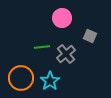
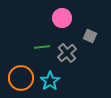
gray cross: moved 1 px right, 1 px up
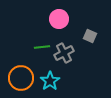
pink circle: moved 3 px left, 1 px down
gray cross: moved 3 px left; rotated 12 degrees clockwise
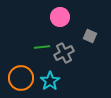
pink circle: moved 1 px right, 2 px up
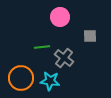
gray square: rotated 24 degrees counterclockwise
gray cross: moved 5 px down; rotated 24 degrees counterclockwise
cyan star: rotated 30 degrees counterclockwise
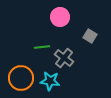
gray square: rotated 32 degrees clockwise
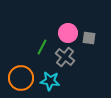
pink circle: moved 8 px right, 16 px down
gray square: moved 1 px left, 2 px down; rotated 24 degrees counterclockwise
green line: rotated 56 degrees counterclockwise
gray cross: moved 1 px right, 1 px up
